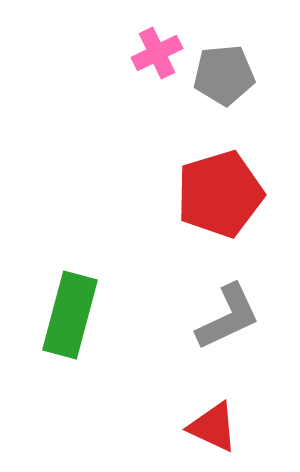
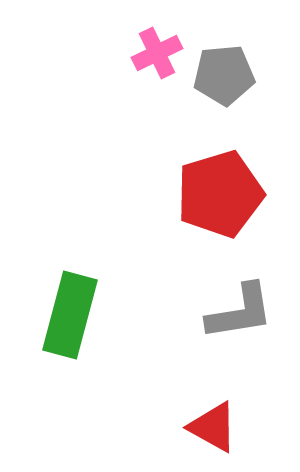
gray L-shape: moved 12 px right, 5 px up; rotated 16 degrees clockwise
red triangle: rotated 4 degrees clockwise
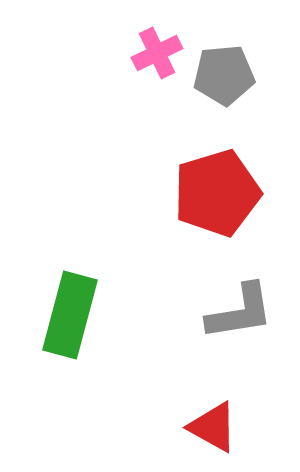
red pentagon: moved 3 px left, 1 px up
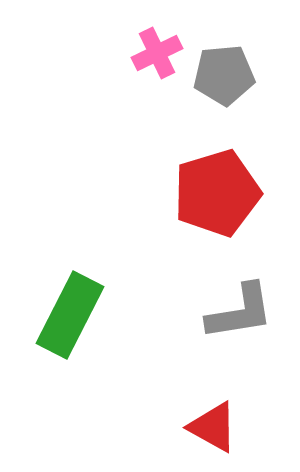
green rectangle: rotated 12 degrees clockwise
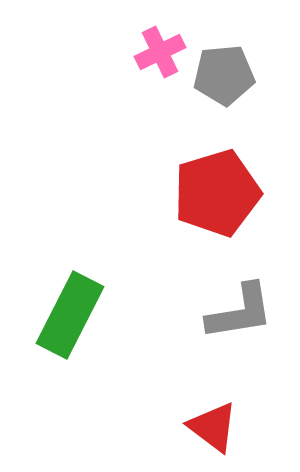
pink cross: moved 3 px right, 1 px up
red triangle: rotated 8 degrees clockwise
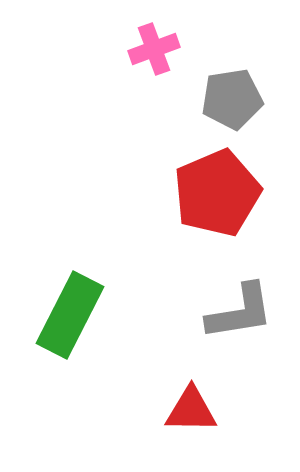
pink cross: moved 6 px left, 3 px up; rotated 6 degrees clockwise
gray pentagon: moved 8 px right, 24 px down; rotated 4 degrees counterclockwise
red pentagon: rotated 6 degrees counterclockwise
red triangle: moved 22 px left, 17 px up; rotated 36 degrees counterclockwise
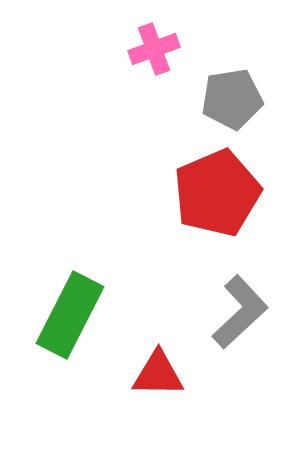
gray L-shape: rotated 34 degrees counterclockwise
red triangle: moved 33 px left, 36 px up
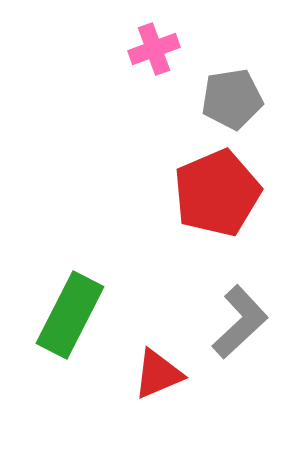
gray L-shape: moved 10 px down
red triangle: rotated 24 degrees counterclockwise
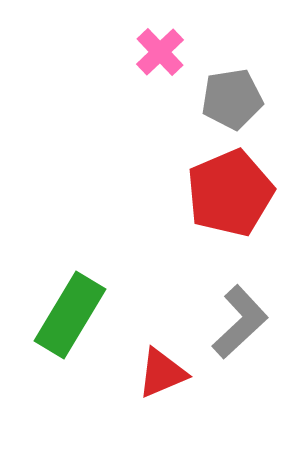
pink cross: moved 6 px right, 3 px down; rotated 24 degrees counterclockwise
red pentagon: moved 13 px right
green rectangle: rotated 4 degrees clockwise
red triangle: moved 4 px right, 1 px up
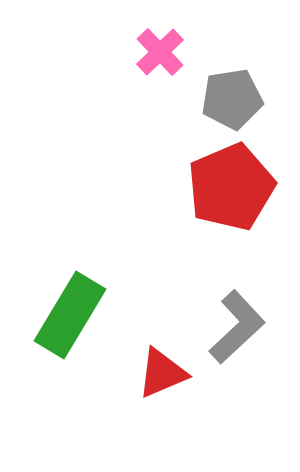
red pentagon: moved 1 px right, 6 px up
gray L-shape: moved 3 px left, 5 px down
